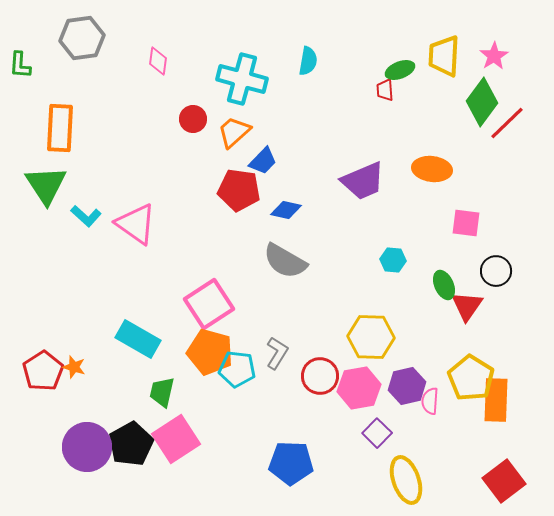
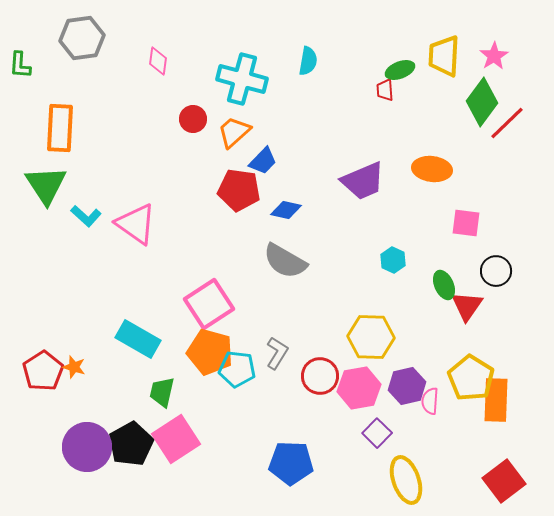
cyan hexagon at (393, 260): rotated 20 degrees clockwise
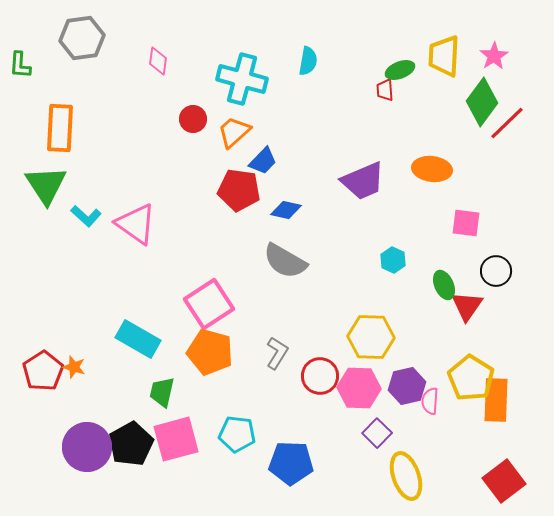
cyan pentagon at (237, 369): moved 65 px down
pink hexagon at (359, 388): rotated 12 degrees clockwise
pink square at (176, 439): rotated 18 degrees clockwise
yellow ellipse at (406, 480): moved 4 px up
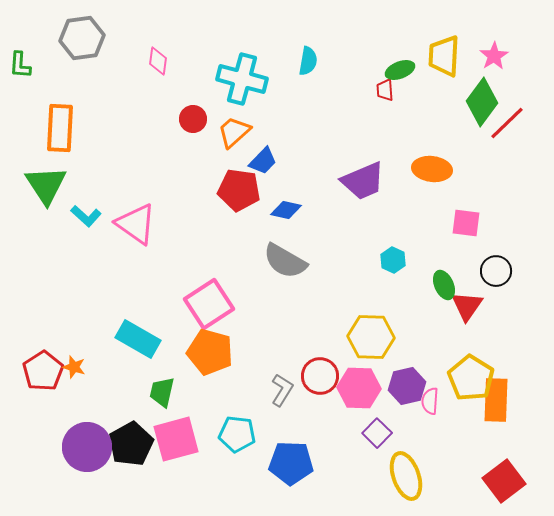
gray L-shape at (277, 353): moved 5 px right, 37 px down
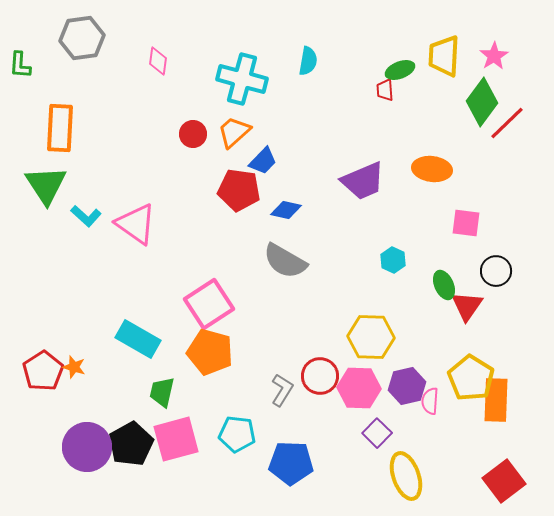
red circle at (193, 119): moved 15 px down
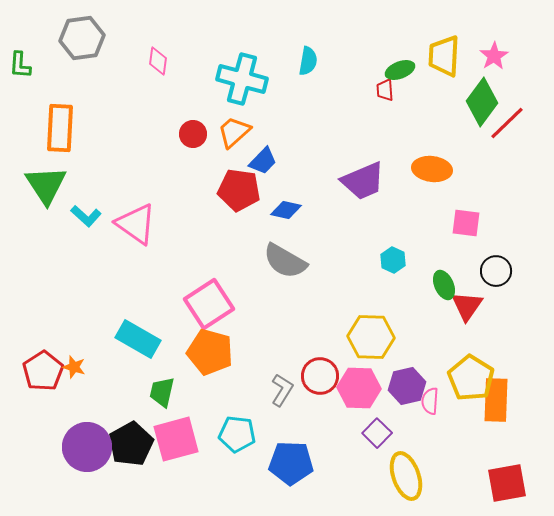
red square at (504, 481): moved 3 px right, 2 px down; rotated 27 degrees clockwise
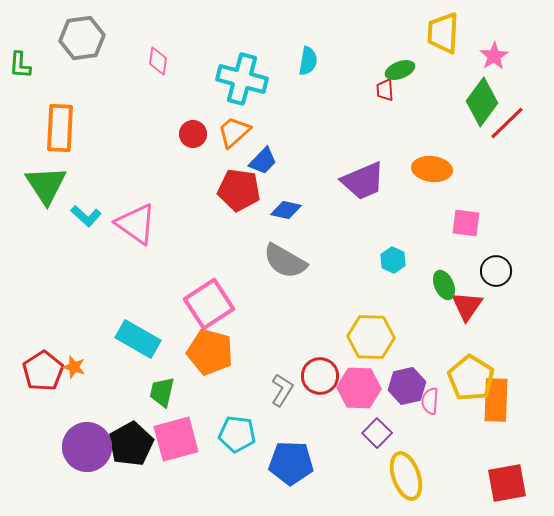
yellow trapezoid at (444, 56): moved 1 px left, 23 px up
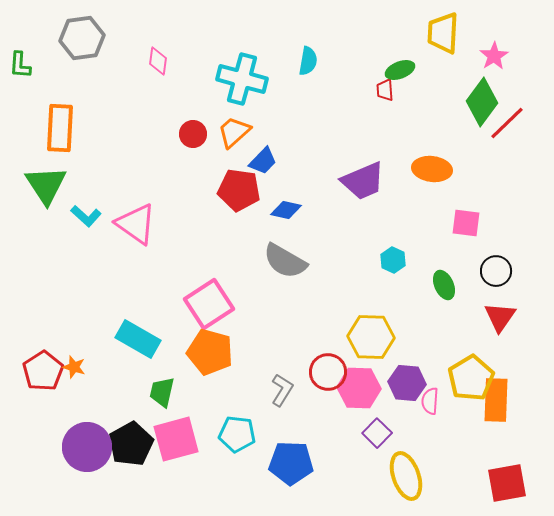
red triangle at (467, 306): moved 33 px right, 11 px down
red circle at (320, 376): moved 8 px right, 4 px up
yellow pentagon at (471, 378): rotated 9 degrees clockwise
purple hexagon at (407, 386): moved 3 px up; rotated 18 degrees clockwise
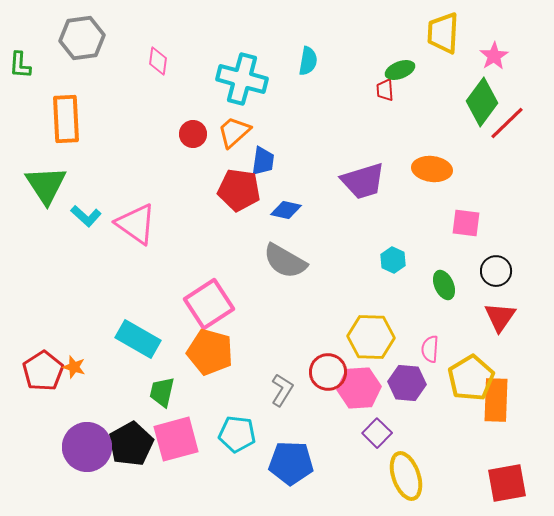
orange rectangle at (60, 128): moved 6 px right, 9 px up; rotated 6 degrees counterclockwise
blue trapezoid at (263, 161): rotated 36 degrees counterclockwise
purple trapezoid at (363, 181): rotated 6 degrees clockwise
pink hexagon at (359, 388): rotated 6 degrees counterclockwise
pink semicircle at (430, 401): moved 52 px up
